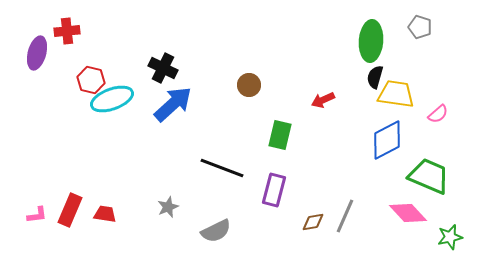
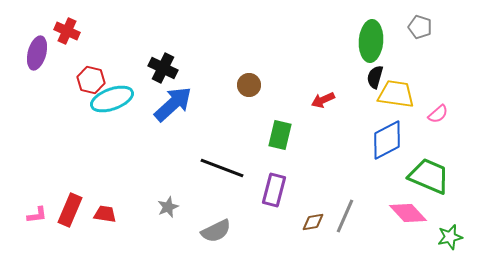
red cross: rotated 30 degrees clockwise
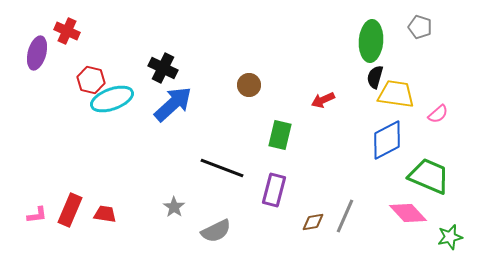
gray star: moved 6 px right; rotated 15 degrees counterclockwise
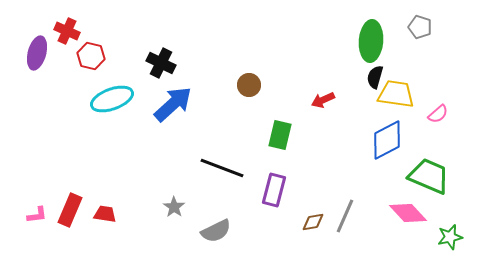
black cross: moved 2 px left, 5 px up
red hexagon: moved 24 px up
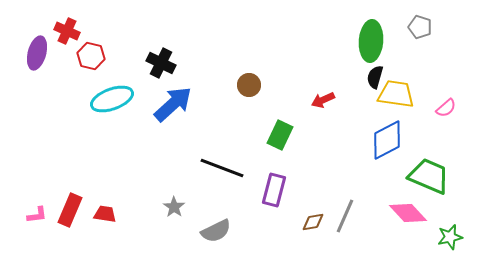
pink semicircle: moved 8 px right, 6 px up
green rectangle: rotated 12 degrees clockwise
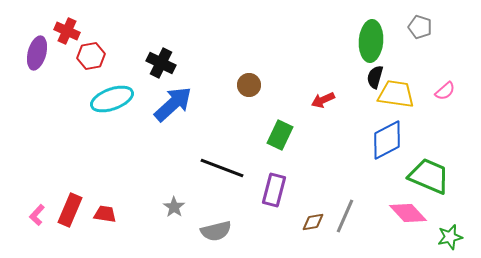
red hexagon: rotated 24 degrees counterclockwise
pink semicircle: moved 1 px left, 17 px up
pink L-shape: rotated 140 degrees clockwise
gray semicircle: rotated 12 degrees clockwise
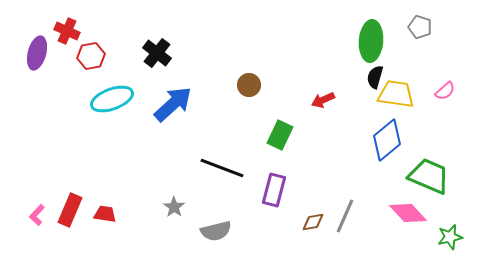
black cross: moved 4 px left, 10 px up; rotated 12 degrees clockwise
blue diamond: rotated 12 degrees counterclockwise
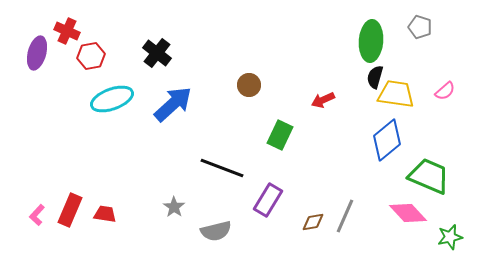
purple rectangle: moved 6 px left, 10 px down; rotated 16 degrees clockwise
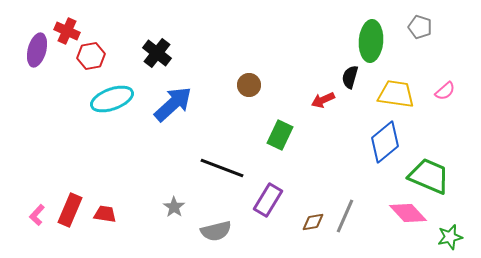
purple ellipse: moved 3 px up
black semicircle: moved 25 px left
blue diamond: moved 2 px left, 2 px down
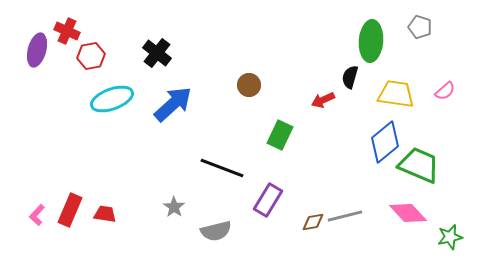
green trapezoid: moved 10 px left, 11 px up
gray line: rotated 52 degrees clockwise
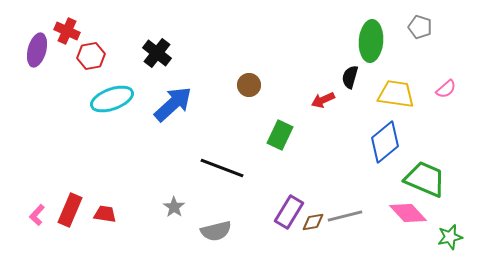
pink semicircle: moved 1 px right, 2 px up
green trapezoid: moved 6 px right, 14 px down
purple rectangle: moved 21 px right, 12 px down
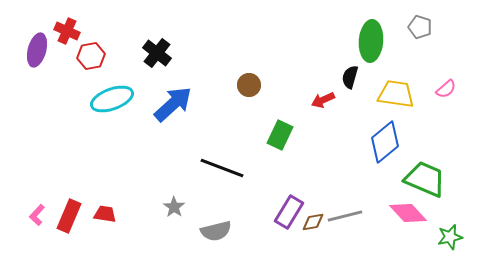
red rectangle: moved 1 px left, 6 px down
